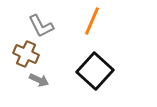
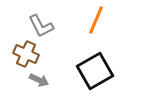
orange line: moved 4 px right, 1 px up
black square: rotated 18 degrees clockwise
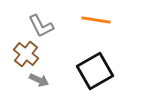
orange line: rotated 76 degrees clockwise
brown cross: rotated 15 degrees clockwise
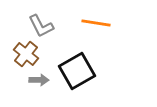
orange line: moved 3 px down
black square: moved 18 px left
gray arrow: rotated 24 degrees counterclockwise
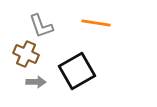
gray L-shape: rotated 8 degrees clockwise
brown cross: rotated 15 degrees counterclockwise
gray arrow: moved 3 px left, 2 px down
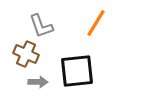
orange line: rotated 68 degrees counterclockwise
black square: rotated 24 degrees clockwise
gray arrow: moved 2 px right
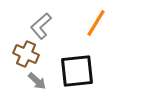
gray L-shape: rotated 68 degrees clockwise
gray arrow: moved 1 px left, 1 px up; rotated 42 degrees clockwise
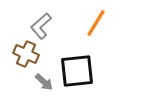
gray arrow: moved 7 px right, 1 px down
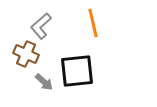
orange line: moved 3 px left; rotated 44 degrees counterclockwise
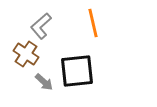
brown cross: rotated 10 degrees clockwise
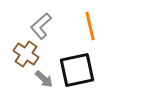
orange line: moved 3 px left, 3 px down
black square: moved 1 px up; rotated 6 degrees counterclockwise
gray arrow: moved 3 px up
